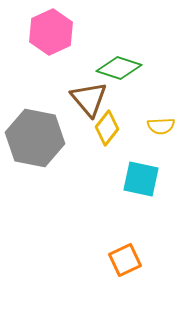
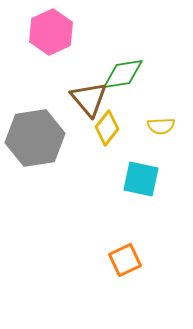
green diamond: moved 4 px right, 6 px down; rotated 27 degrees counterclockwise
gray hexagon: rotated 20 degrees counterclockwise
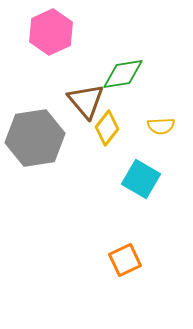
brown triangle: moved 3 px left, 2 px down
cyan square: rotated 18 degrees clockwise
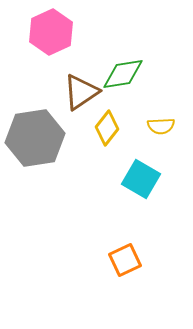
brown triangle: moved 5 px left, 9 px up; rotated 36 degrees clockwise
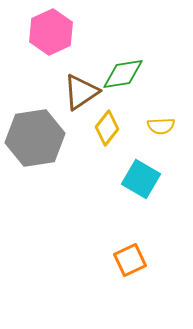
orange square: moved 5 px right
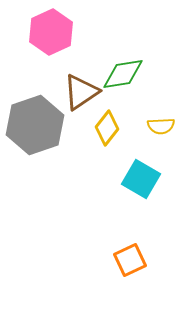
gray hexagon: moved 13 px up; rotated 10 degrees counterclockwise
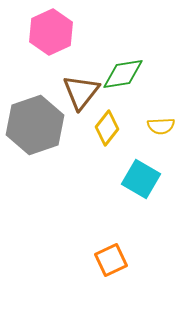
brown triangle: rotated 18 degrees counterclockwise
orange square: moved 19 px left
